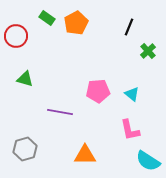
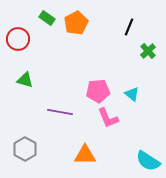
red circle: moved 2 px right, 3 px down
green triangle: moved 1 px down
pink L-shape: moved 22 px left, 12 px up; rotated 10 degrees counterclockwise
gray hexagon: rotated 15 degrees counterclockwise
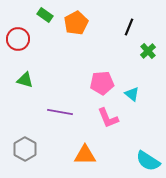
green rectangle: moved 2 px left, 3 px up
pink pentagon: moved 4 px right, 8 px up
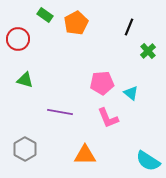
cyan triangle: moved 1 px left, 1 px up
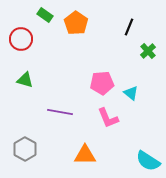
orange pentagon: rotated 10 degrees counterclockwise
red circle: moved 3 px right
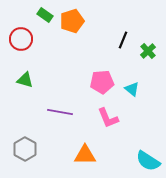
orange pentagon: moved 4 px left, 2 px up; rotated 20 degrees clockwise
black line: moved 6 px left, 13 px down
pink pentagon: moved 1 px up
cyan triangle: moved 1 px right, 4 px up
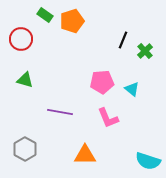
green cross: moved 3 px left
cyan semicircle: rotated 15 degrees counterclockwise
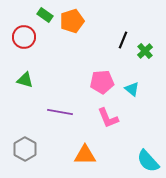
red circle: moved 3 px right, 2 px up
cyan semicircle: rotated 30 degrees clockwise
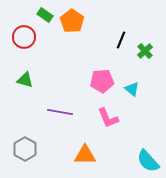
orange pentagon: rotated 20 degrees counterclockwise
black line: moved 2 px left
pink pentagon: moved 1 px up
